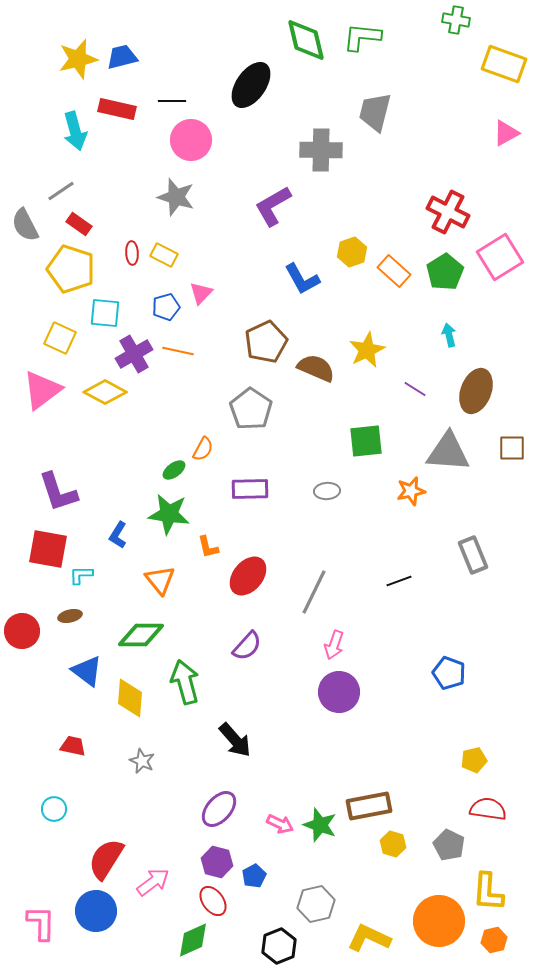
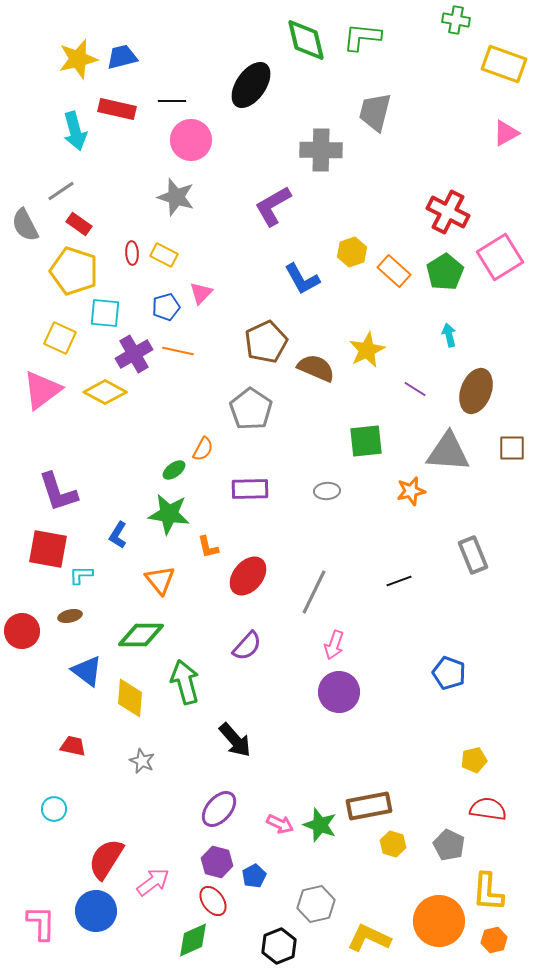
yellow pentagon at (71, 269): moved 3 px right, 2 px down
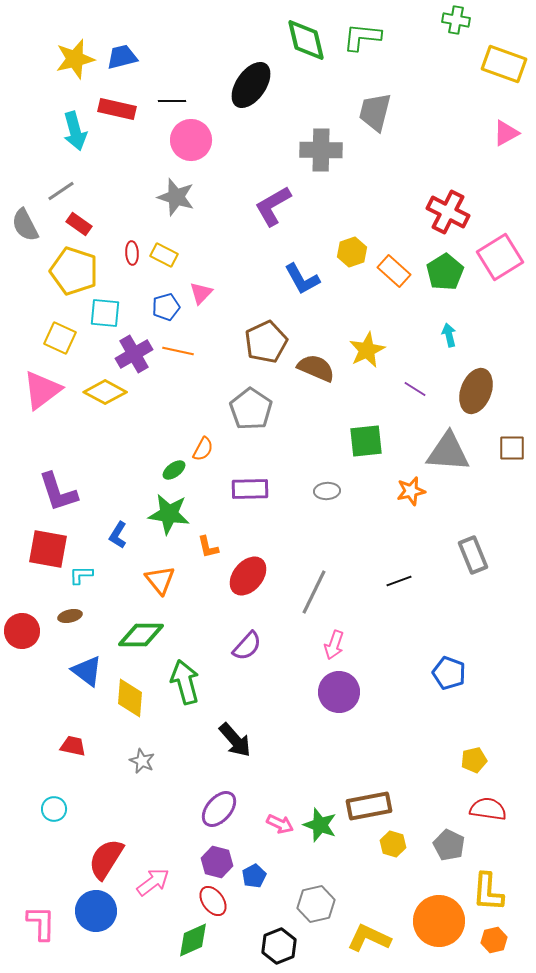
yellow star at (78, 59): moved 3 px left
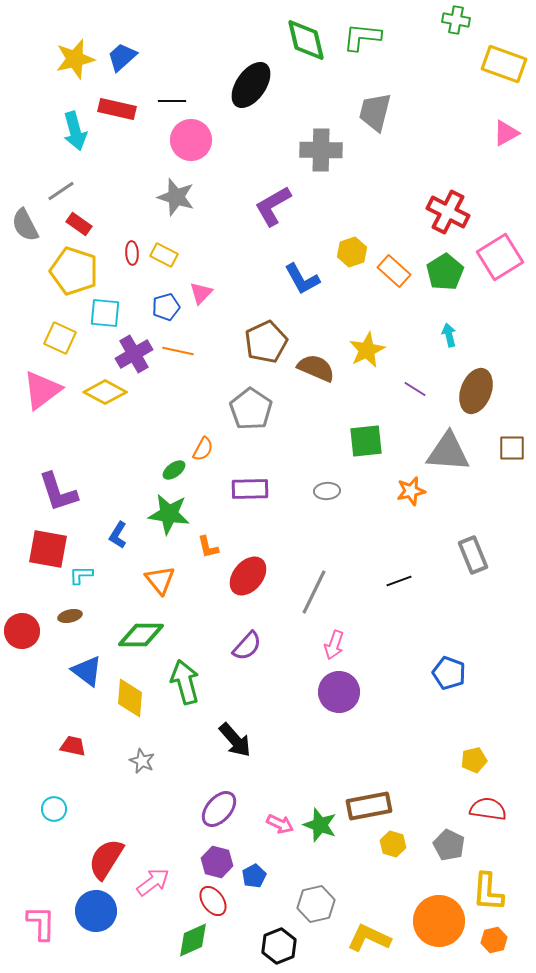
blue trapezoid at (122, 57): rotated 28 degrees counterclockwise
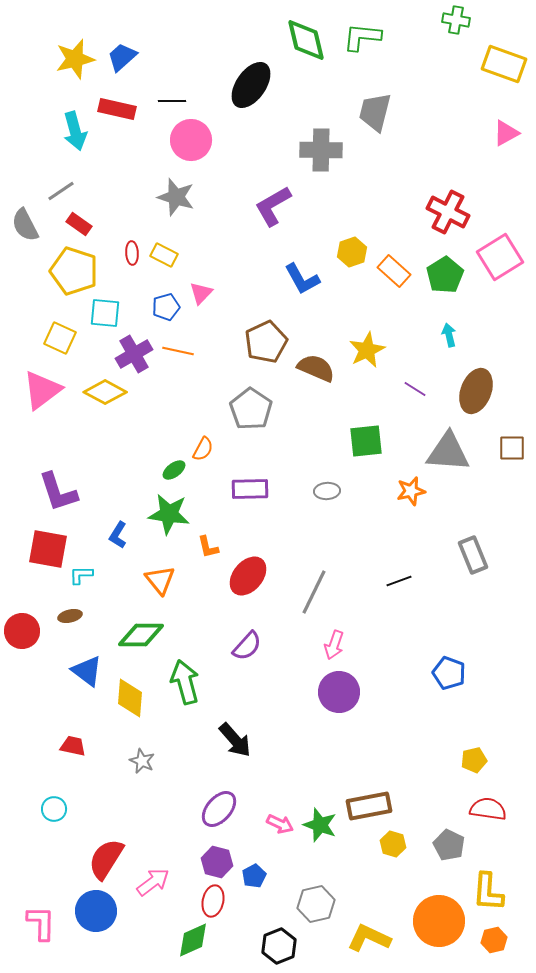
green pentagon at (445, 272): moved 3 px down
red ellipse at (213, 901): rotated 48 degrees clockwise
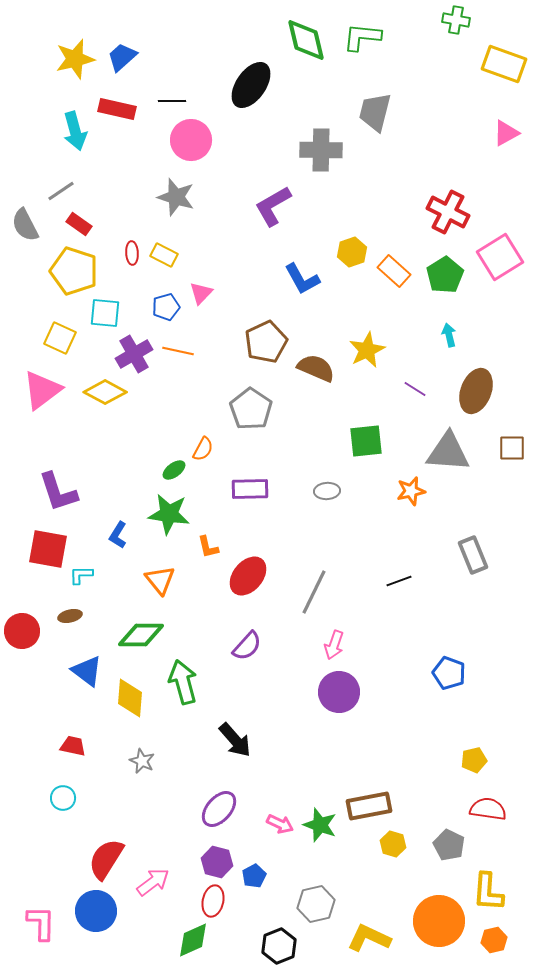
green arrow at (185, 682): moved 2 px left
cyan circle at (54, 809): moved 9 px right, 11 px up
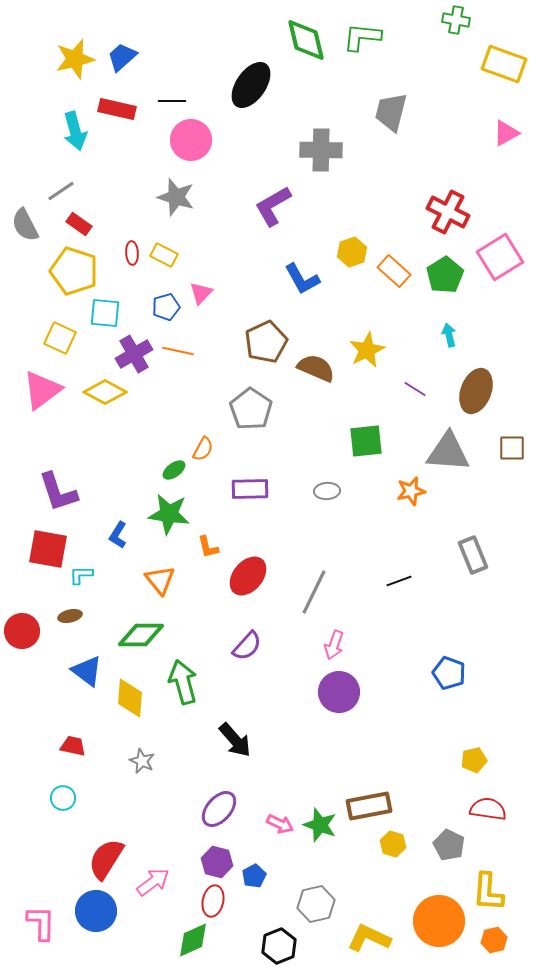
gray trapezoid at (375, 112): moved 16 px right
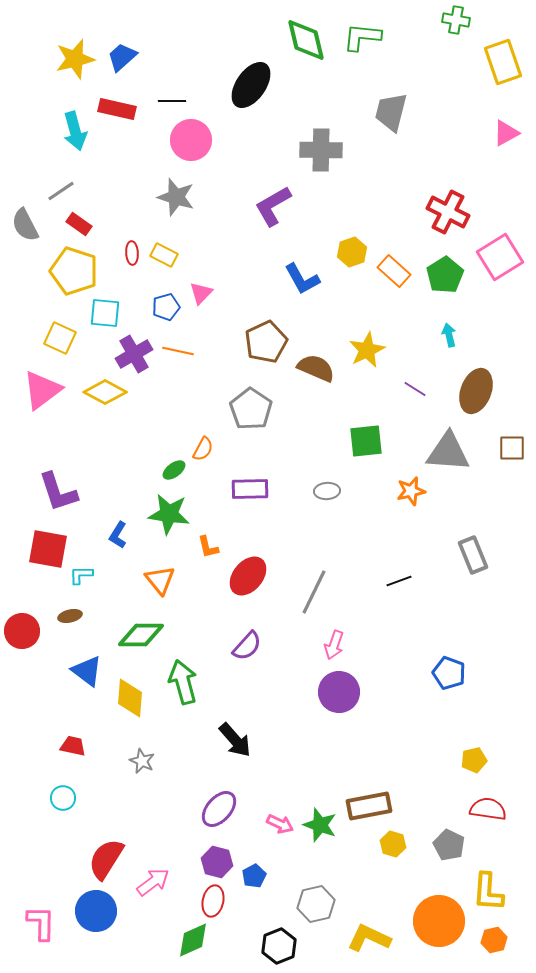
yellow rectangle at (504, 64): moved 1 px left, 2 px up; rotated 51 degrees clockwise
